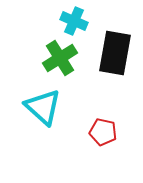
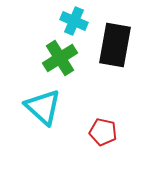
black rectangle: moved 8 px up
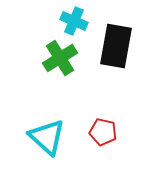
black rectangle: moved 1 px right, 1 px down
cyan triangle: moved 4 px right, 30 px down
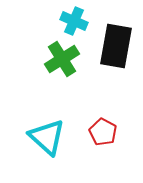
green cross: moved 2 px right, 1 px down
red pentagon: rotated 16 degrees clockwise
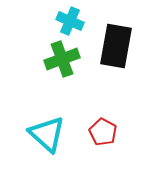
cyan cross: moved 4 px left
green cross: rotated 12 degrees clockwise
cyan triangle: moved 3 px up
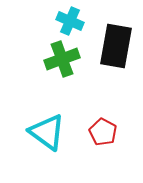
cyan triangle: moved 2 px up; rotated 6 degrees counterclockwise
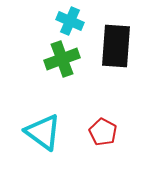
black rectangle: rotated 6 degrees counterclockwise
cyan triangle: moved 4 px left
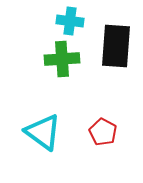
cyan cross: rotated 16 degrees counterclockwise
green cross: rotated 16 degrees clockwise
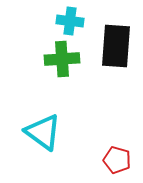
red pentagon: moved 14 px right, 28 px down; rotated 12 degrees counterclockwise
